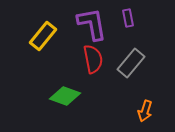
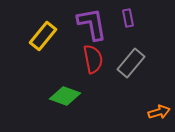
orange arrow: moved 14 px right, 1 px down; rotated 125 degrees counterclockwise
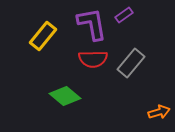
purple rectangle: moved 4 px left, 3 px up; rotated 66 degrees clockwise
red semicircle: rotated 100 degrees clockwise
green diamond: rotated 20 degrees clockwise
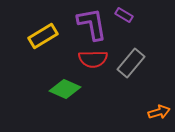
purple rectangle: rotated 66 degrees clockwise
yellow rectangle: rotated 20 degrees clockwise
green diamond: moved 7 px up; rotated 16 degrees counterclockwise
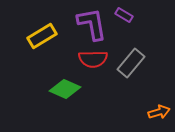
yellow rectangle: moved 1 px left
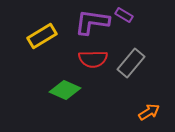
purple L-shape: moved 2 px up; rotated 72 degrees counterclockwise
green diamond: moved 1 px down
orange arrow: moved 10 px left; rotated 15 degrees counterclockwise
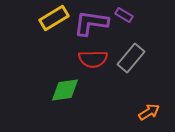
purple L-shape: moved 1 px left, 1 px down
yellow rectangle: moved 12 px right, 18 px up
gray rectangle: moved 5 px up
green diamond: rotated 32 degrees counterclockwise
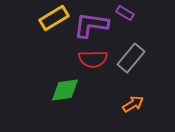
purple rectangle: moved 1 px right, 2 px up
purple L-shape: moved 2 px down
orange arrow: moved 16 px left, 8 px up
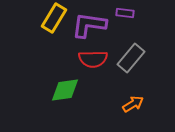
purple rectangle: rotated 24 degrees counterclockwise
yellow rectangle: rotated 28 degrees counterclockwise
purple L-shape: moved 2 px left
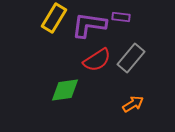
purple rectangle: moved 4 px left, 4 px down
red semicircle: moved 4 px right, 1 px down; rotated 32 degrees counterclockwise
